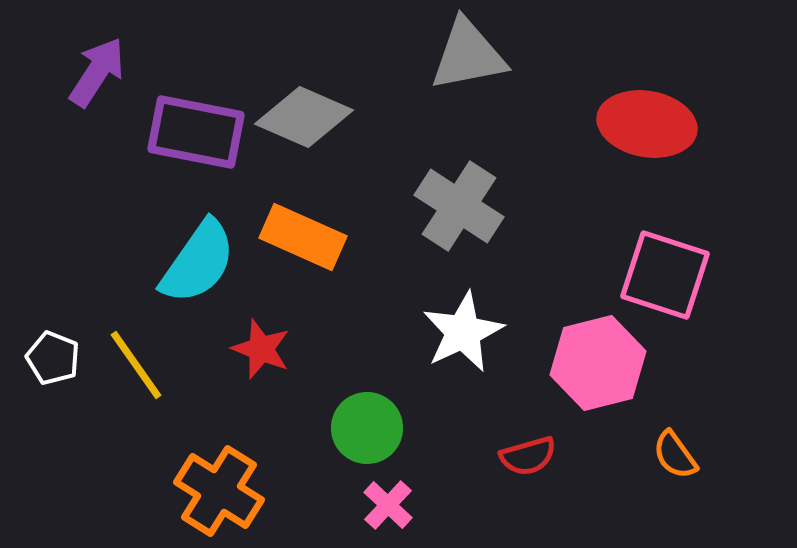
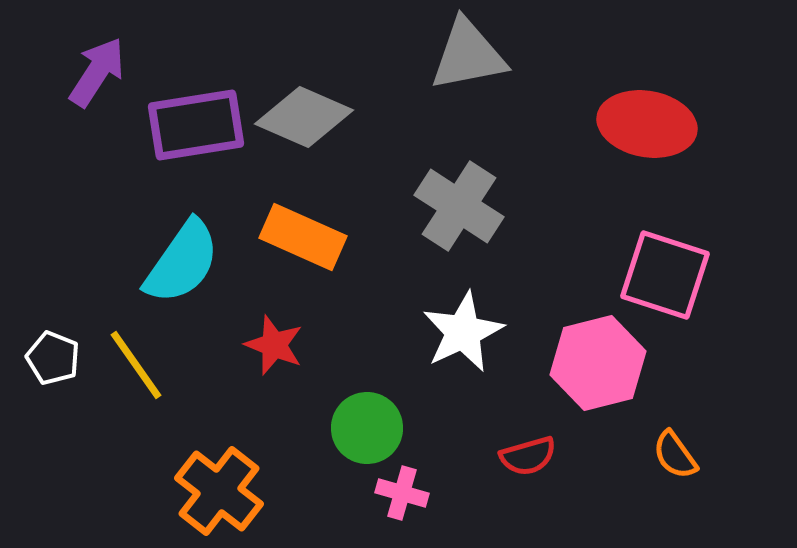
purple rectangle: moved 7 px up; rotated 20 degrees counterclockwise
cyan semicircle: moved 16 px left
red star: moved 13 px right, 4 px up
orange cross: rotated 6 degrees clockwise
pink cross: moved 14 px right, 12 px up; rotated 27 degrees counterclockwise
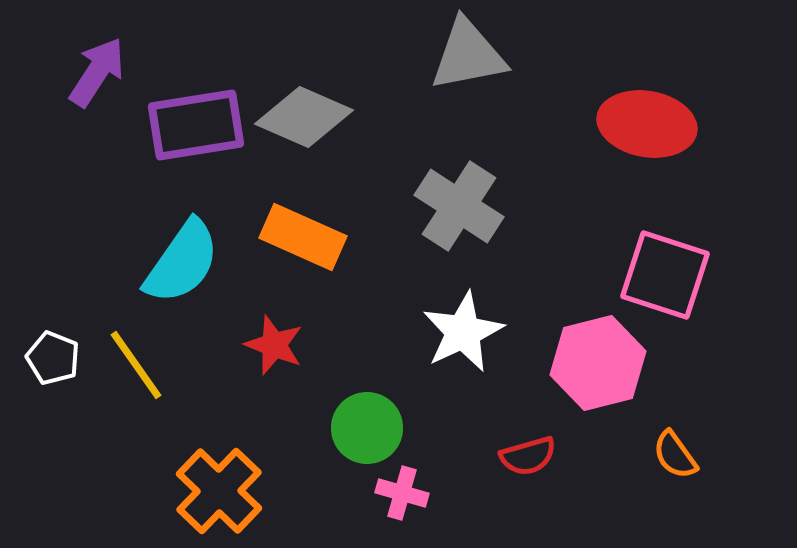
orange cross: rotated 6 degrees clockwise
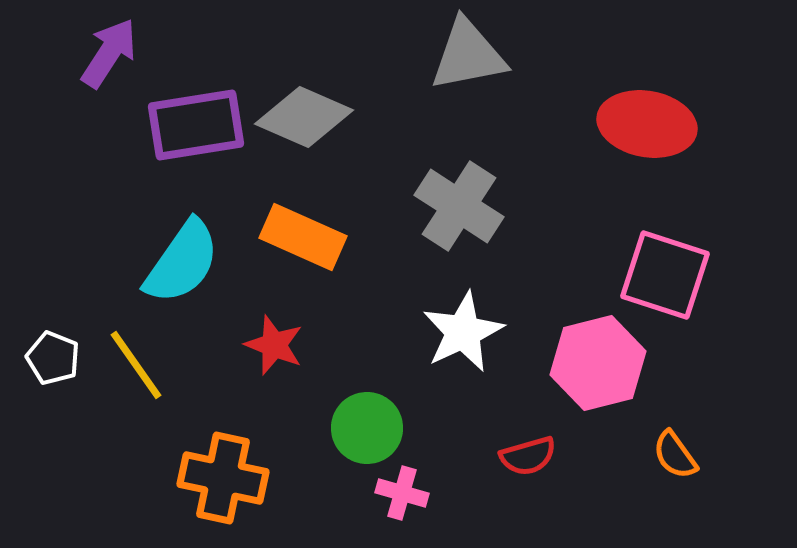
purple arrow: moved 12 px right, 19 px up
orange cross: moved 4 px right, 13 px up; rotated 32 degrees counterclockwise
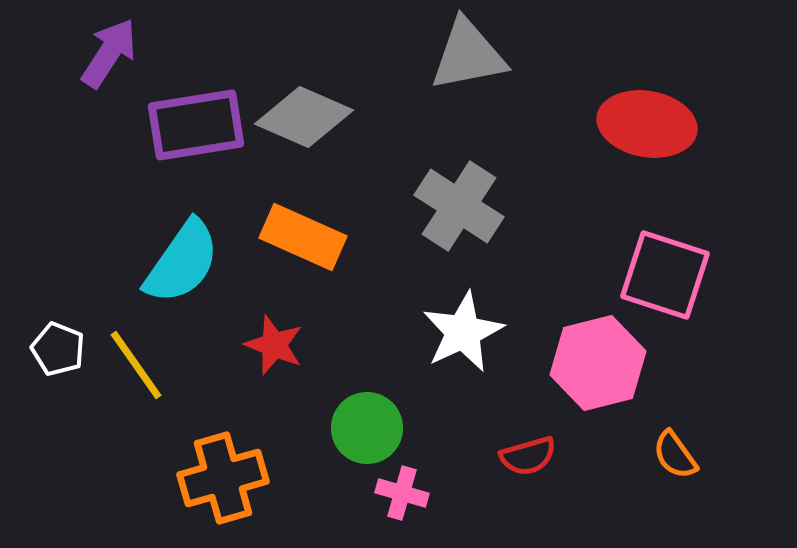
white pentagon: moved 5 px right, 9 px up
orange cross: rotated 28 degrees counterclockwise
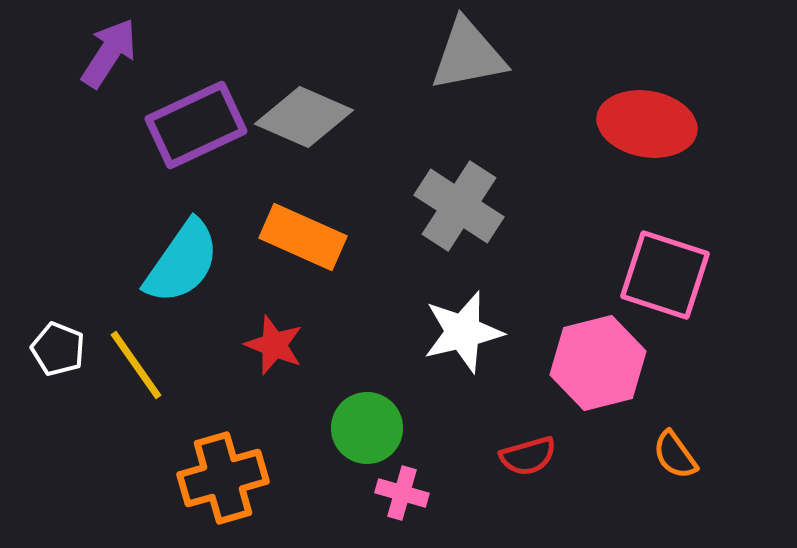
purple rectangle: rotated 16 degrees counterclockwise
white star: rotated 12 degrees clockwise
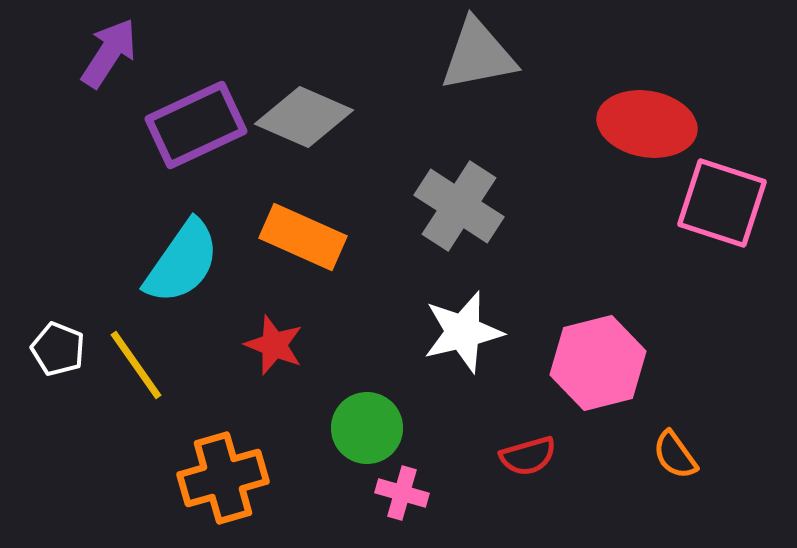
gray triangle: moved 10 px right
pink square: moved 57 px right, 72 px up
